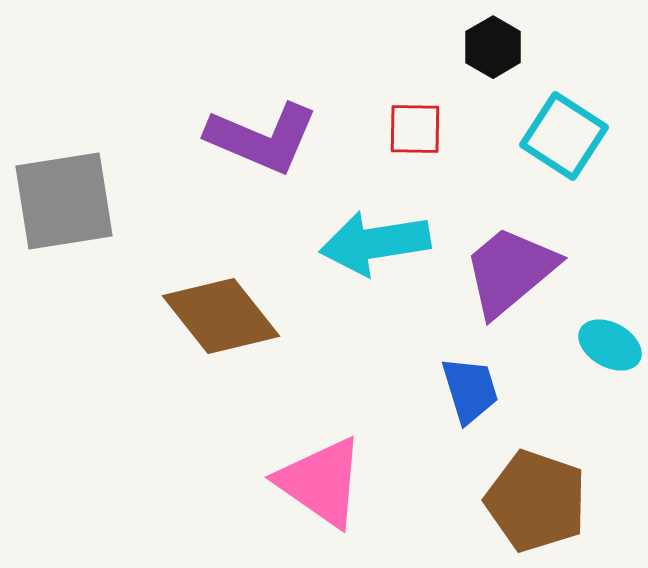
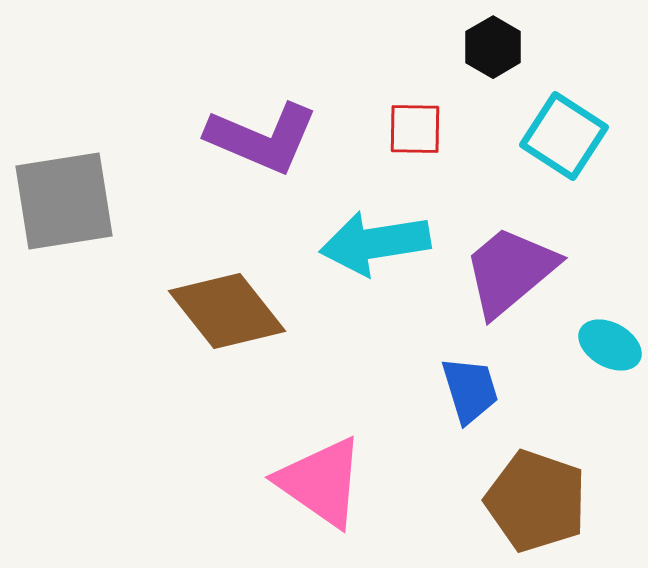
brown diamond: moved 6 px right, 5 px up
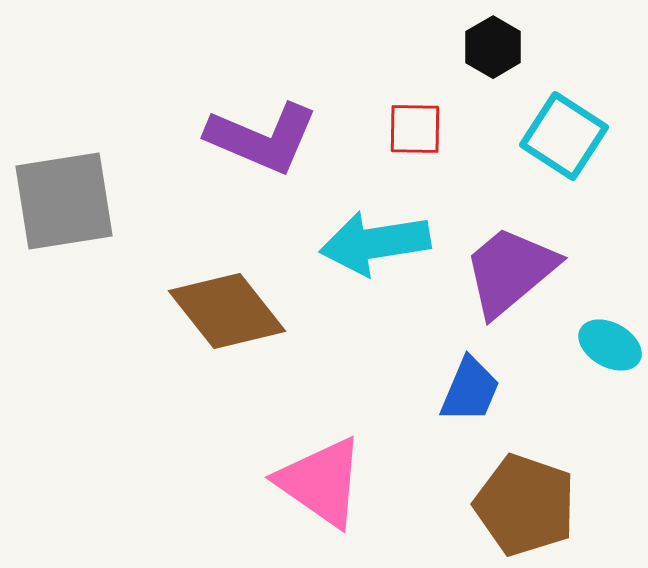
blue trapezoid: rotated 40 degrees clockwise
brown pentagon: moved 11 px left, 4 px down
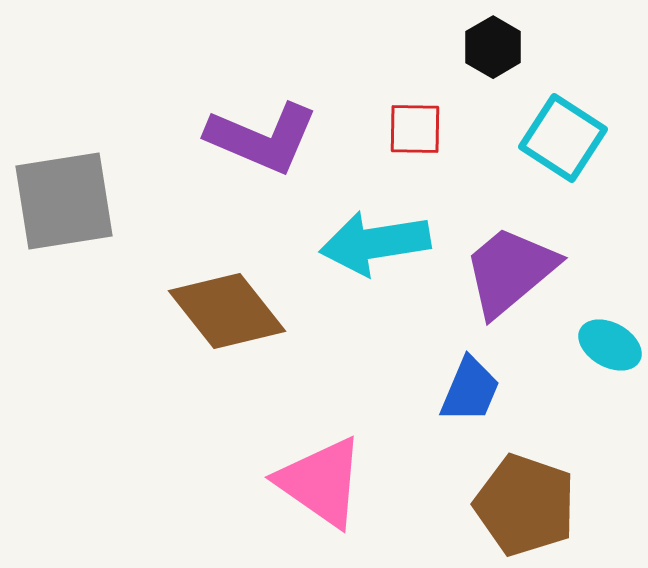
cyan square: moved 1 px left, 2 px down
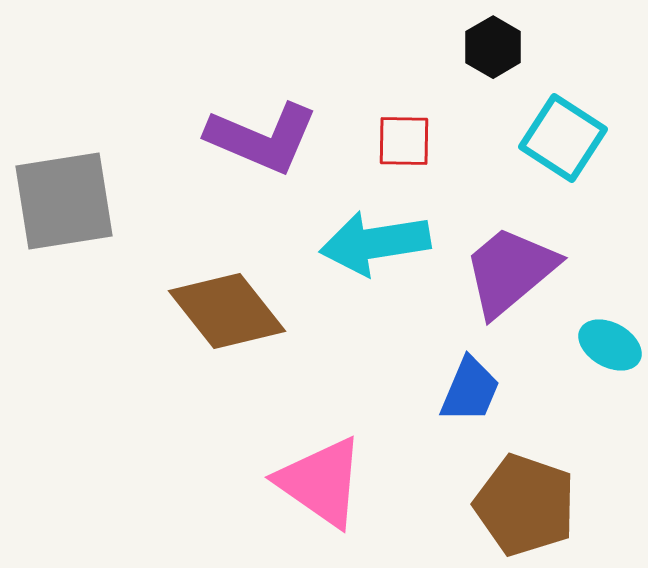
red square: moved 11 px left, 12 px down
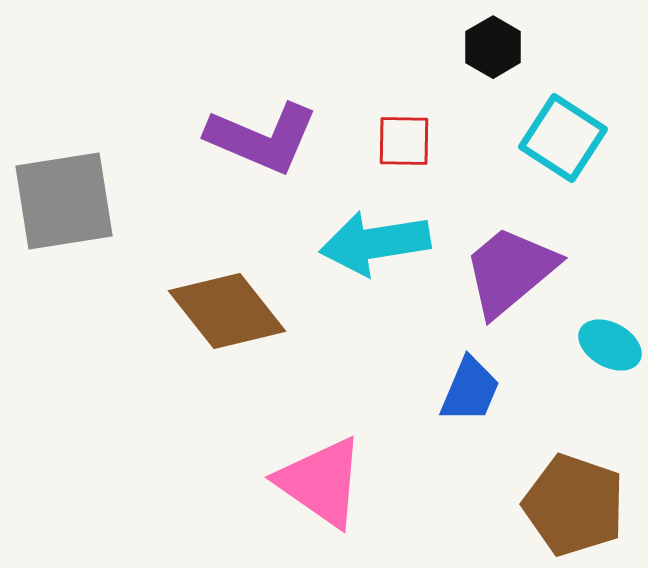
brown pentagon: moved 49 px right
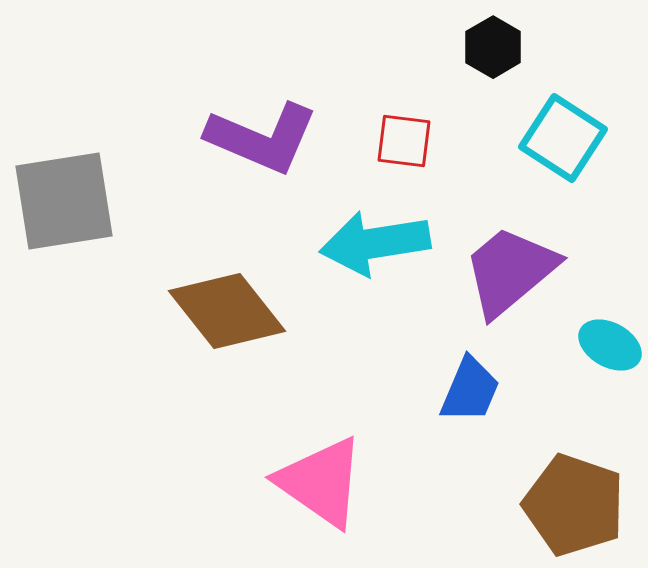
red square: rotated 6 degrees clockwise
